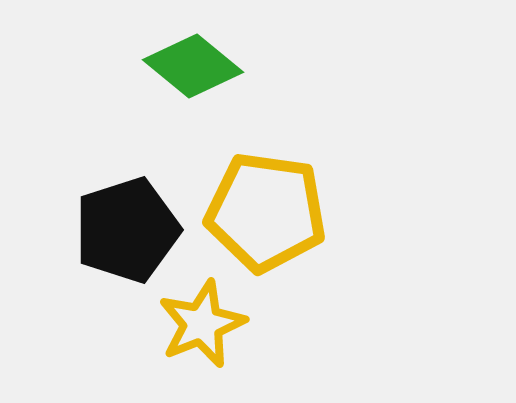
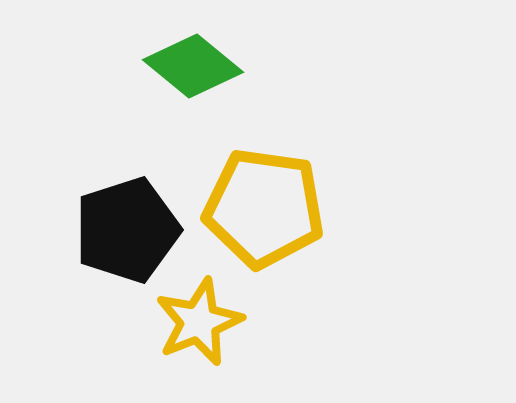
yellow pentagon: moved 2 px left, 4 px up
yellow star: moved 3 px left, 2 px up
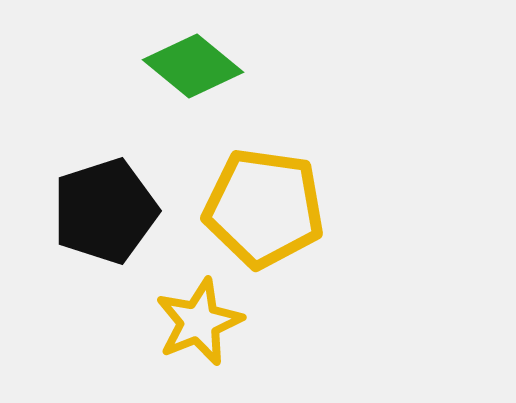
black pentagon: moved 22 px left, 19 px up
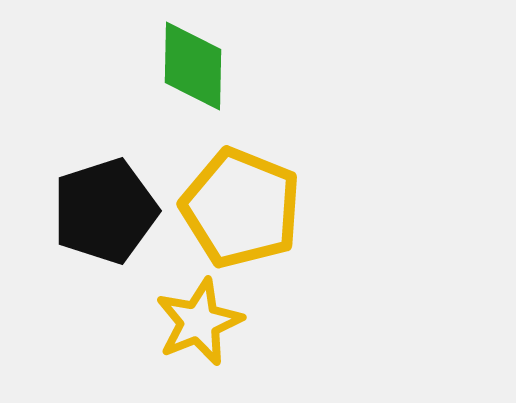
green diamond: rotated 52 degrees clockwise
yellow pentagon: moved 23 px left; rotated 14 degrees clockwise
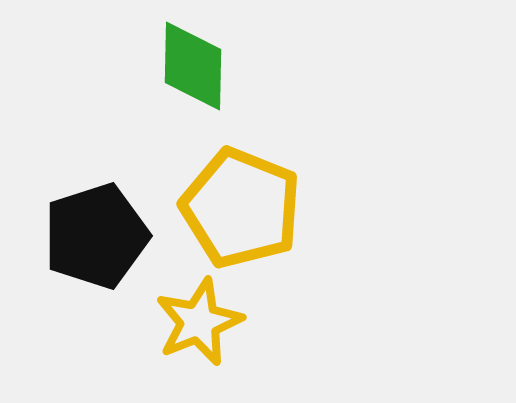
black pentagon: moved 9 px left, 25 px down
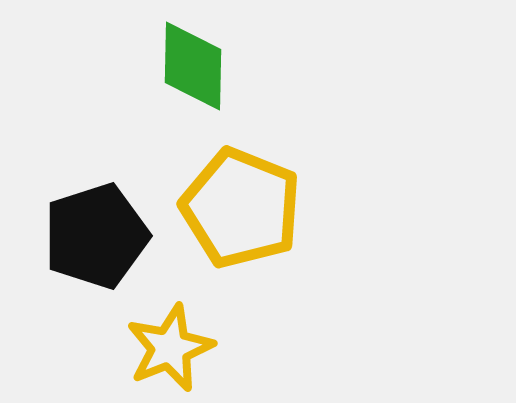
yellow star: moved 29 px left, 26 px down
